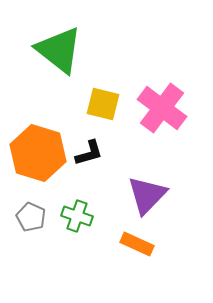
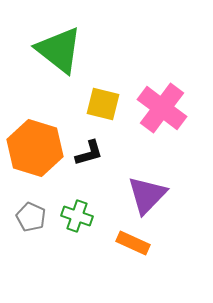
orange hexagon: moved 3 px left, 5 px up
orange rectangle: moved 4 px left, 1 px up
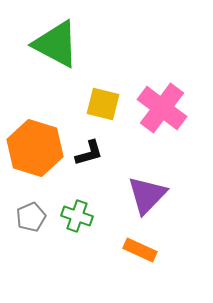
green triangle: moved 3 px left, 6 px up; rotated 10 degrees counterclockwise
gray pentagon: rotated 24 degrees clockwise
orange rectangle: moved 7 px right, 7 px down
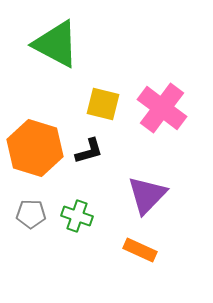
black L-shape: moved 2 px up
gray pentagon: moved 3 px up; rotated 24 degrees clockwise
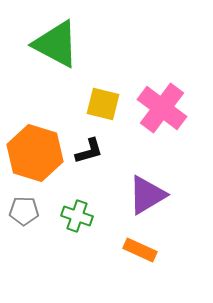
orange hexagon: moved 5 px down
purple triangle: rotated 15 degrees clockwise
gray pentagon: moved 7 px left, 3 px up
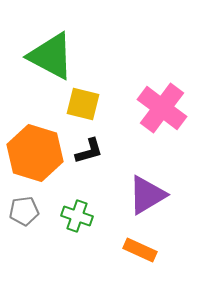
green triangle: moved 5 px left, 12 px down
yellow square: moved 20 px left
gray pentagon: rotated 8 degrees counterclockwise
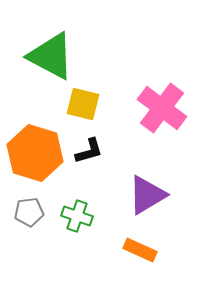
gray pentagon: moved 5 px right, 1 px down
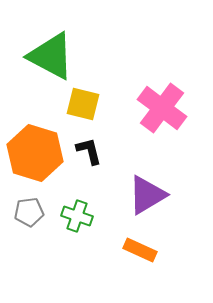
black L-shape: rotated 88 degrees counterclockwise
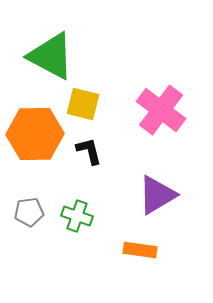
pink cross: moved 1 px left, 2 px down
orange hexagon: moved 19 px up; rotated 18 degrees counterclockwise
purple triangle: moved 10 px right
orange rectangle: rotated 16 degrees counterclockwise
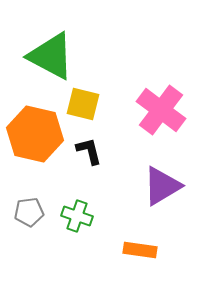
orange hexagon: rotated 14 degrees clockwise
purple triangle: moved 5 px right, 9 px up
